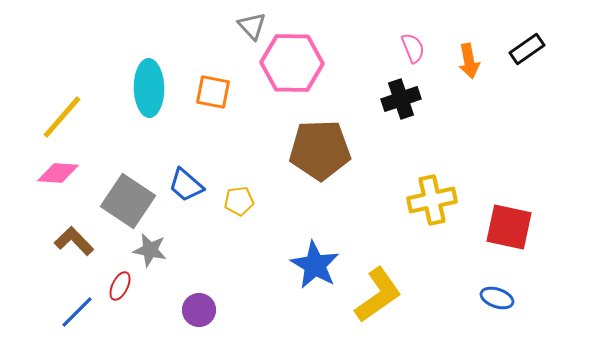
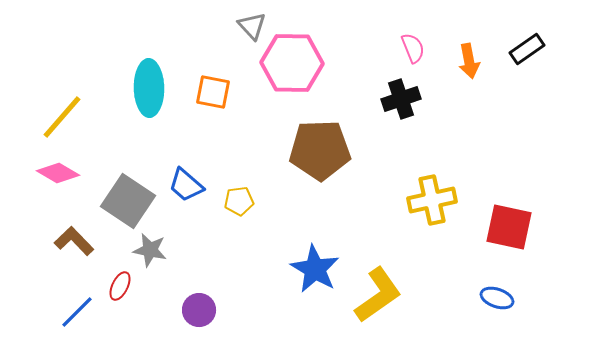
pink diamond: rotated 27 degrees clockwise
blue star: moved 4 px down
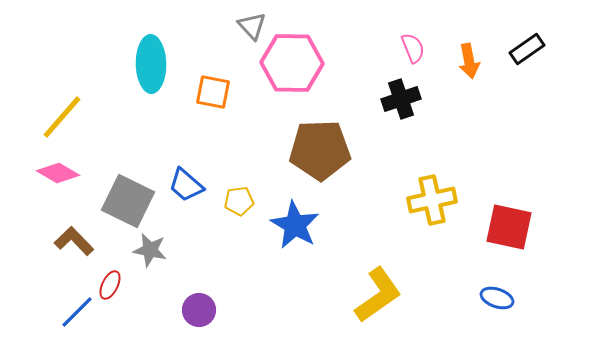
cyan ellipse: moved 2 px right, 24 px up
gray square: rotated 8 degrees counterclockwise
blue star: moved 20 px left, 44 px up
red ellipse: moved 10 px left, 1 px up
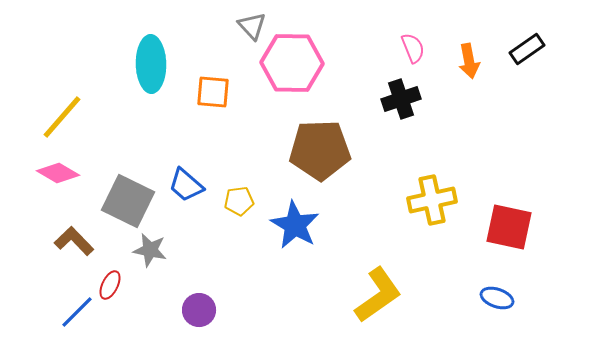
orange square: rotated 6 degrees counterclockwise
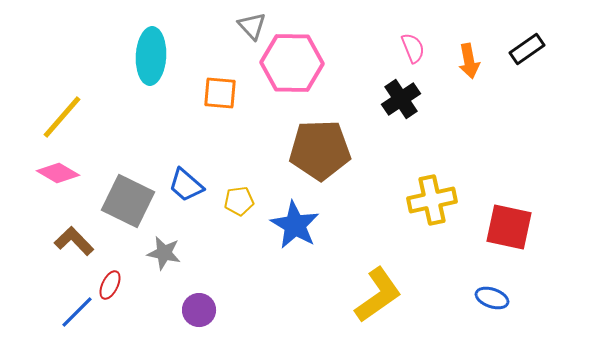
cyan ellipse: moved 8 px up; rotated 4 degrees clockwise
orange square: moved 7 px right, 1 px down
black cross: rotated 15 degrees counterclockwise
gray star: moved 14 px right, 3 px down
blue ellipse: moved 5 px left
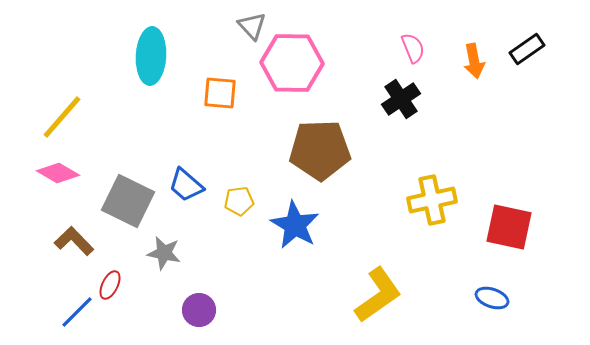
orange arrow: moved 5 px right
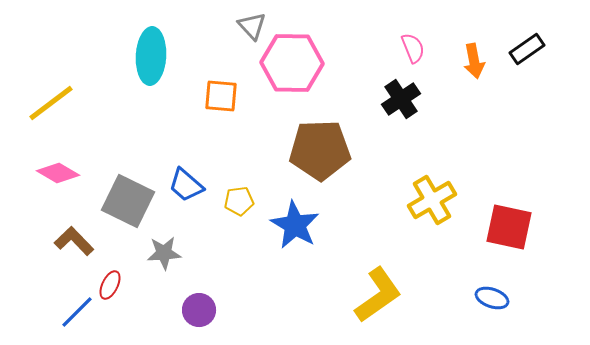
orange square: moved 1 px right, 3 px down
yellow line: moved 11 px left, 14 px up; rotated 12 degrees clockwise
yellow cross: rotated 18 degrees counterclockwise
gray star: rotated 16 degrees counterclockwise
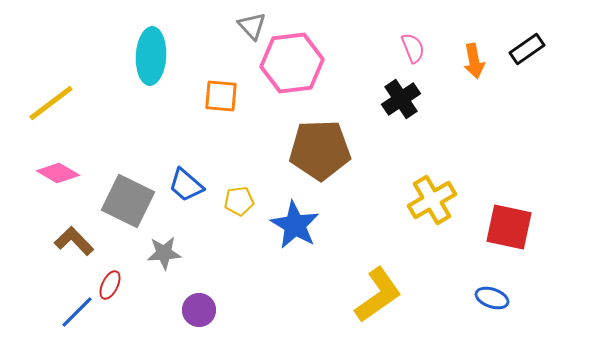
pink hexagon: rotated 8 degrees counterclockwise
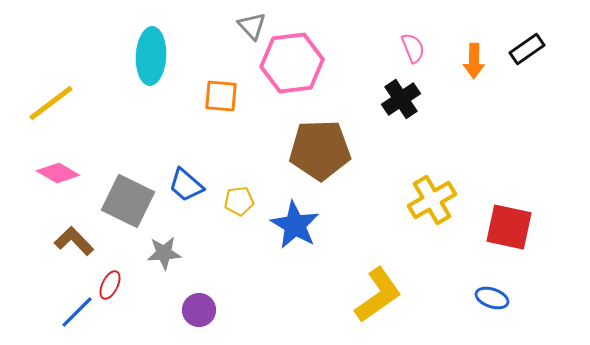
orange arrow: rotated 12 degrees clockwise
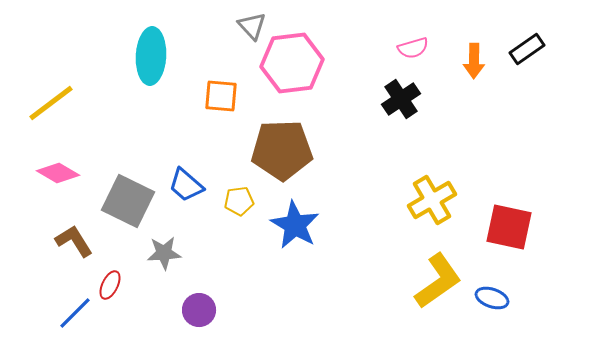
pink semicircle: rotated 96 degrees clockwise
brown pentagon: moved 38 px left
brown L-shape: rotated 12 degrees clockwise
yellow L-shape: moved 60 px right, 14 px up
blue line: moved 2 px left, 1 px down
